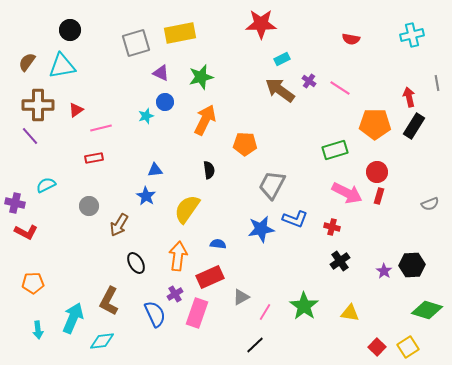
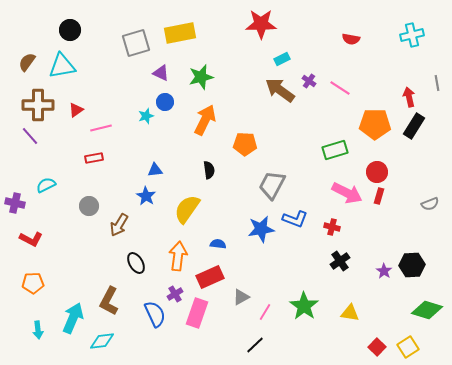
red L-shape at (26, 232): moved 5 px right, 7 px down
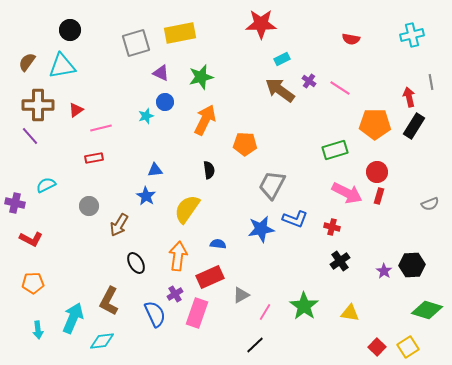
gray line at (437, 83): moved 6 px left, 1 px up
gray triangle at (241, 297): moved 2 px up
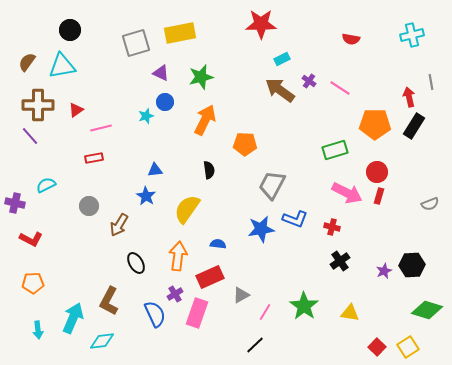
purple star at (384, 271): rotated 14 degrees clockwise
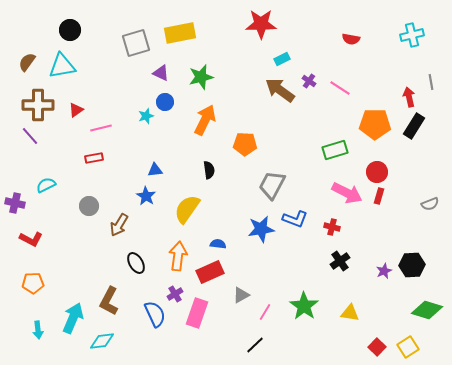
red rectangle at (210, 277): moved 5 px up
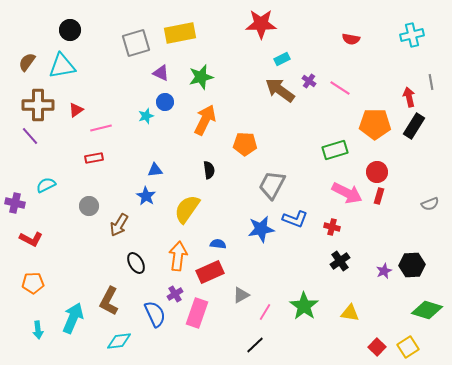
cyan diamond at (102, 341): moved 17 px right
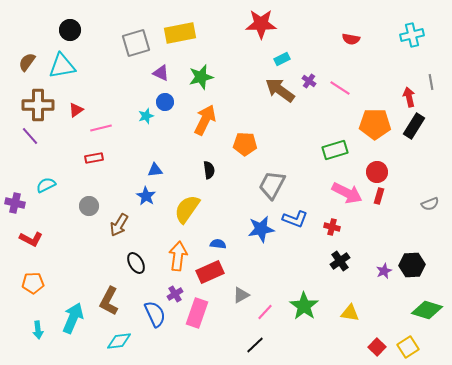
pink line at (265, 312): rotated 12 degrees clockwise
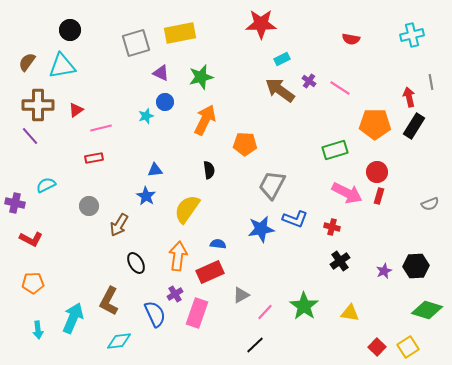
black hexagon at (412, 265): moved 4 px right, 1 px down
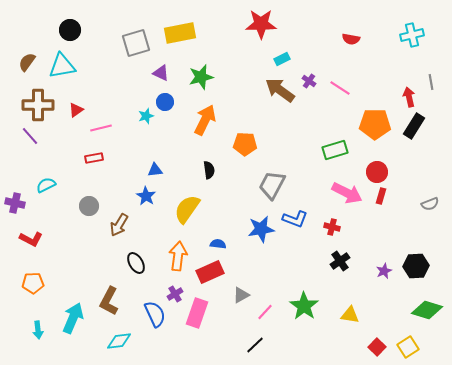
red rectangle at (379, 196): moved 2 px right
yellow triangle at (350, 313): moved 2 px down
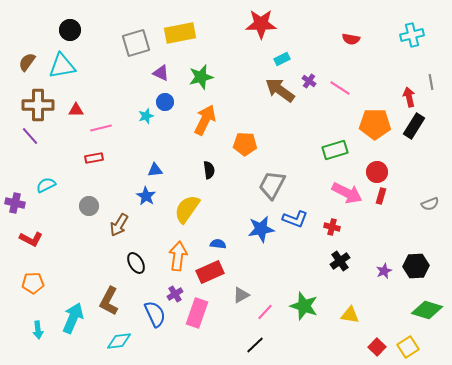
red triangle at (76, 110): rotated 35 degrees clockwise
green star at (304, 306): rotated 16 degrees counterclockwise
